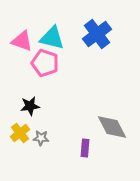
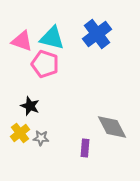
pink pentagon: moved 1 px down
black star: rotated 30 degrees clockwise
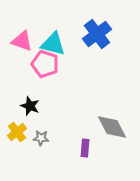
cyan triangle: moved 1 px right, 6 px down
yellow cross: moved 3 px left, 1 px up
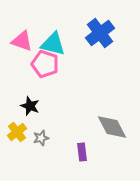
blue cross: moved 3 px right, 1 px up
gray star: rotated 21 degrees counterclockwise
purple rectangle: moved 3 px left, 4 px down; rotated 12 degrees counterclockwise
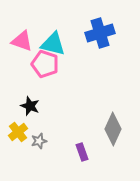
blue cross: rotated 20 degrees clockwise
gray diamond: moved 1 px right, 2 px down; rotated 52 degrees clockwise
yellow cross: moved 1 px right
gray star: moved 2 px left, 3 px down
purple rectangle: rotated 12 degrees counterclockwise
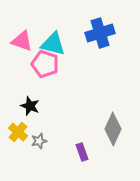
yellow cross: rotated 12 degrees counterclockwise
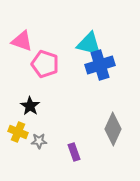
blue cross: moved 32 px down
cyan triangle: moved 36 px right
black star: rotated 12 degrees clockwise
yellow cross: rotated 18 degrees counterclockwise
gray star: rotated 14 degrees clockwise
purple rectangle: moved 8 px left
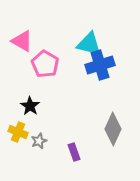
pink triangle: rotated 10 degrees clockwise
pink pentagon: rotated 12 degrees clockwise
gray star: rotated 21 degrees counterclockwise
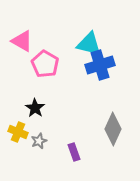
black star: moved 5 px right, 2 px down
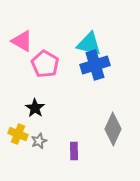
blue cross: moved 5 px left
yellow cross: moved 2 px down
purple rectangle: moved 1 px up; rotated 18 degrees clockwise
